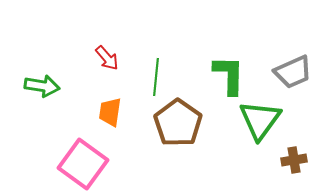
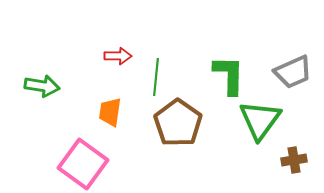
red arrow: moved 11 px right, 2 px up; rotated 48 degrees counterclockwise
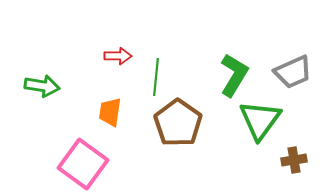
green L-shape: moved 5 px right; rotated 30 degrees clockwise
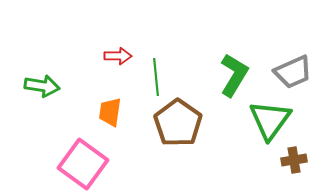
green line: rotated 12 degrees counterclockwise
green triangle: moved 10 px right
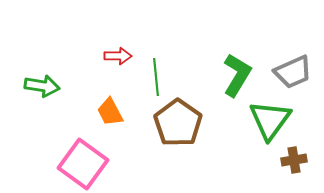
green L-shape: moved 3 px right
orange trapezoid: rotated 36 degrees counterclockwise
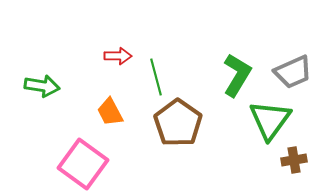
green line: rotated 9 degrees counterclockwise
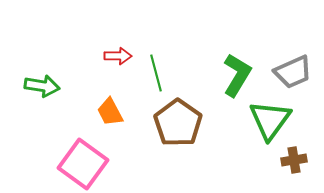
green line: moved 4 px up
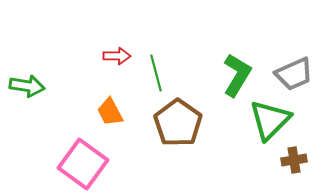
red arrow: moved 1 px left
gray trapezoid: moved 1 px right, 2 px down
green arrow: moved 15 px left
green triangle: rotated 9 degrees clockwise
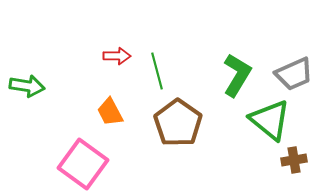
green line: moved 1 px right, 2 px up
green triangle: rotated 36 degrees counterclockwise
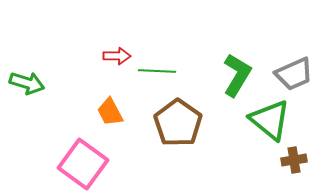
green line: rotated 72 degrees counterclockwise
green arrow: moved 3 px up; rotated 8 degrees clockwise
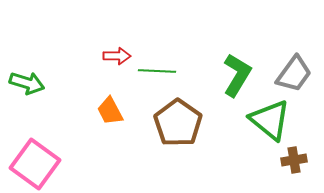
gray trapezoid: rotated 30 degrees counterclockwise
orange trapezoid: moved 1 px up
pink square: moved 48 px left
